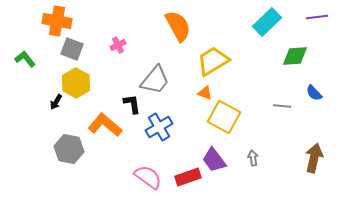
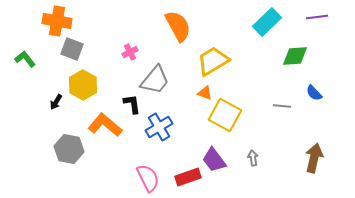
pink cross: moved 12 px right, 7 px down
yellow hexagon: moved 7 px right, 2 px down
yellow square: moved 1 px right, 2 px up
pink semicircle: moved 1 px down; rotated 28 degrees clockwise
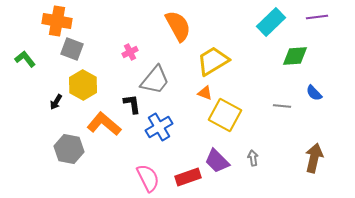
cyan rectangle: moved 4 px right
orange L-shape: moved 1 px left, 1 px up
purple trapezoid: moved 3 px right, 1 px down; rotated 8 degrees counterclockwise
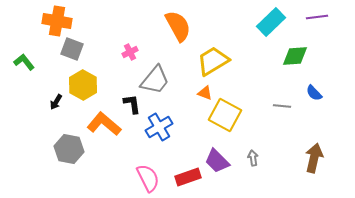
green L-shape: moved 1 px left, 3 px down
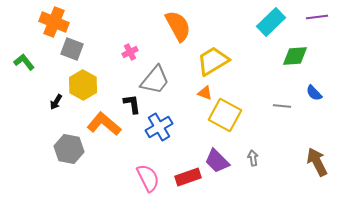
orange cross: moved 3 px left, 1 px down; rotated 12 degrees clockwise
brown arrow: moved 3 px right, 4 px down; rotated 40 degrees counterclockwise
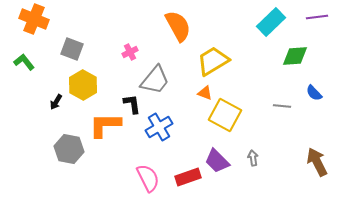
orange cross: moved 20 px left, 3 px up
orange L-shape: moved 1 px right, 1 px down; rotated 40 degrees counterclockwise
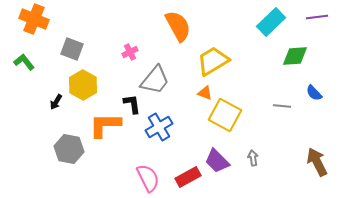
red rectangle: rotated 10 degrees counterclockwise
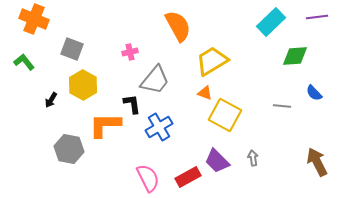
pink cross: rotated 14 degrees clockwise
yellow trapezoid: moved 1 px left
black arrow: moved 5 px left, 2 px up
